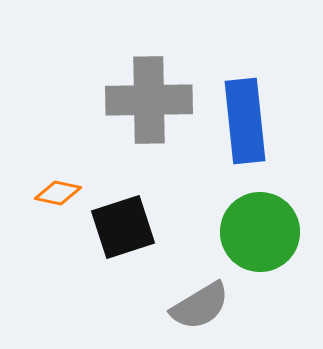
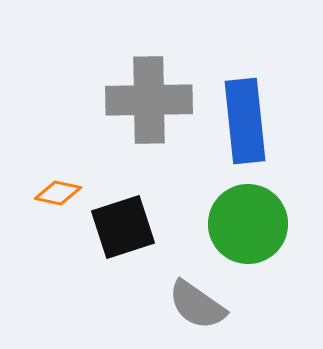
green circle: moved 12 px left, 8 px up
gray semicircle: moved 3 px left, 1 px up; rotated 66 degrees clockwise
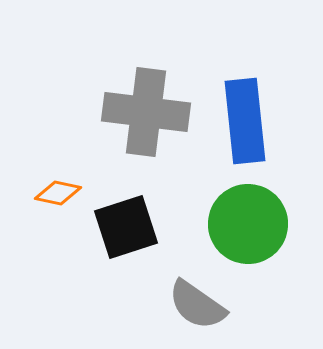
gray cross: moved 3 px left, 12 px down; rotated 8 degrees clockwise
black square: moved 3 px right
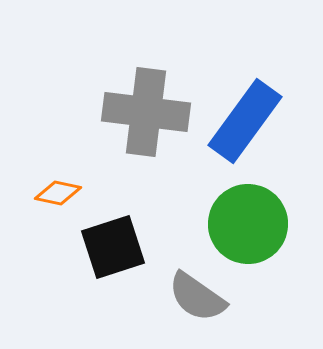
blue rectangle: rotated 42 degrees clockwise
black square: moved 13 px left, 20 px down
gray semicircle: moved 8 px up
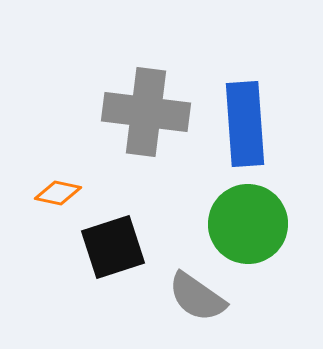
blue rectangle: moved 3 px down; rotated 40 degrees counterclockwise
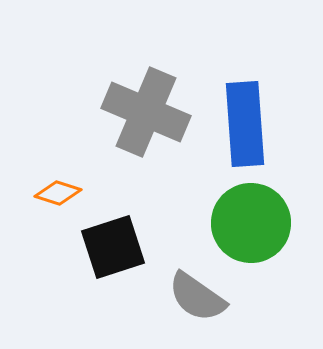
gray cross: rotated 16 degrees clockwise
orange diamond: rotated 6 degrees clockwise
green circle: moved 3 px right, 1 px up
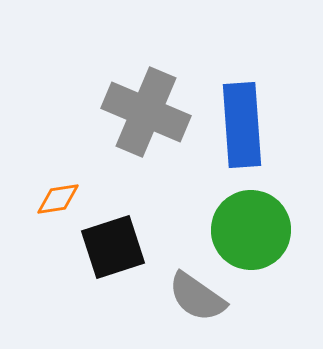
blue rectangle: moved 3 px left, 1 px down
orange diamond: moved 6 px down; rotated 27 degrees counterclockwise
green circle: moved 7 px down
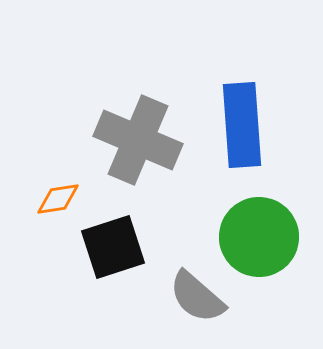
gray cross: moved 8 px left, 28 px down
green circle: moved 8 px right, 7 px down
gray semicircle: rotated 6 degrees clockwise
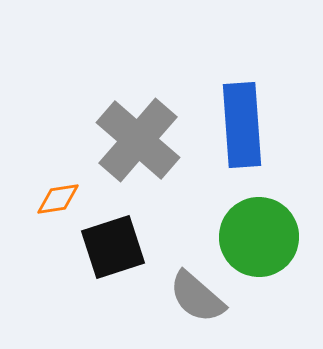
gray cross: rotated 18 degrees clockwise
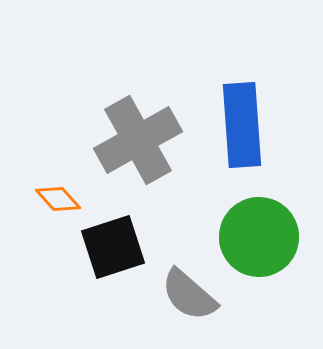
gray cross: rotated 20 degrees clockwise
orange diamond: rotated 57 degrees clockwise
gray semicircle: moved 8 px left, 2 px up
